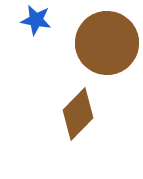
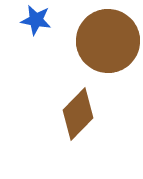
brown circle: moved 1 px right, 2 px up
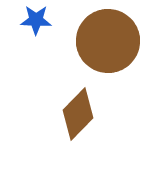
blue star: rotated 8 degrees counterclockwise
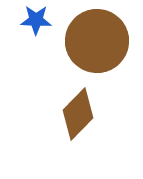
brown circle: moved 11 px left
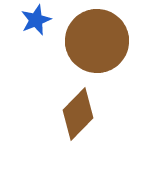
blue star: rotated 24 degrees counterclockwise
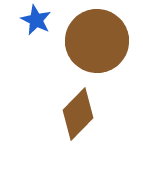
blue star: rotated 24 degrees counterclockwise
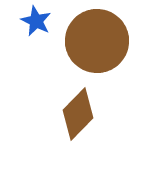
blue star: moved 1 px down
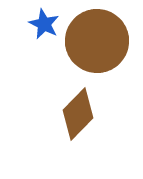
blue star: moved 8 px right, 3 px down
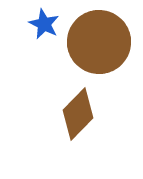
brown circle: moved 2 px right, 1 px down
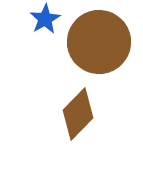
blue star: moved 1 px right, 5 px up; rotated 16 degrees clockwise
